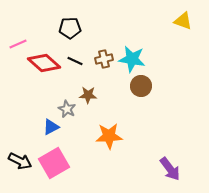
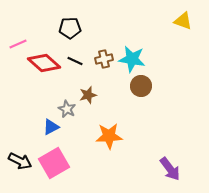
brown star: rotated 18 degrees counterclockwise
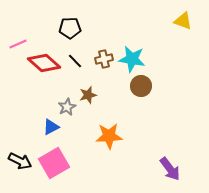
black line: rotated 21 degrees clockwise
gray star: moved 2 px up; rotated 18 degrees clockwise
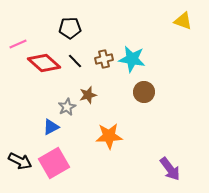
brown circle: moved 3 px right, 6 px down
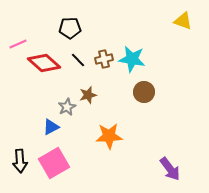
black line: moved 3 px right, 1 px up
black arrow: rotated 60 degrees clockwise
